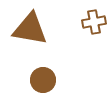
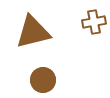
brown triangle: moved 3 px right, 3 px down; rotated 24 degrees counterclockwise
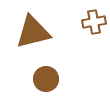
brown circle: moved 3 px right, 1 px up
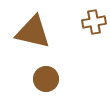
brown triangle: rotated 27 degrees clockwise
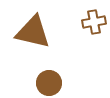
brown circle: moved 3 px right, 4 px down
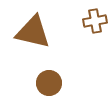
brown cross: moved 1 px right, 1 px up
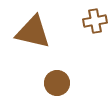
brown circle: moved 8 px right
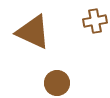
brown triangle: rotated 12 degrees clockwise
